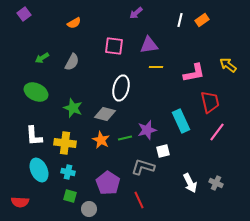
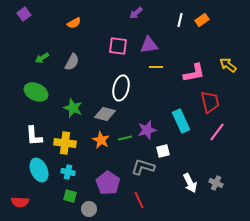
pink square: moved 4 px right
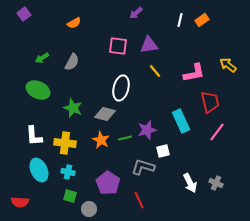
yellow line: moved 1 px left, 4 px down; rotated 48 degrees clockwise
green ellipse: moved 2 px right, 2 px up
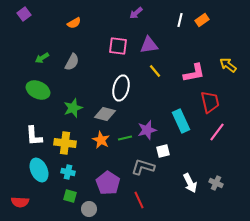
green star: rotated 30 degrees clockwise
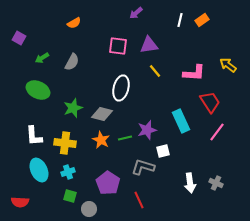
purple square: moved 5 px left, 24 px down; rotated 24 degrees counterclockwise
pink L-shape: rotated 15 degrees clockwise
red trapezoid: rotated 20 degrees counterclockwise
gray diamond: moved 3 px left
cyan cross: rotated 32 degrees counterclockwise
white arrow: rotated 18 degrees clockwise
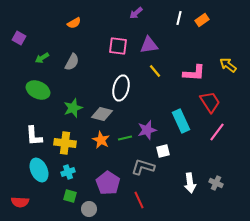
white line: moved 1 px left, 2 px up
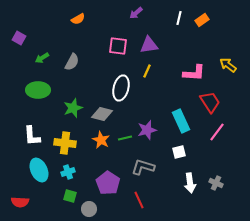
orange semicircle: moved 4 px right, 4 px up
yellow line: moved 8 px left; rotated 64 degrees clockwise
green ellipse: rotated 25 degrees counterclockwise
white L-shape: moved 2 px left
white square: moved 16 px right, 1 px down
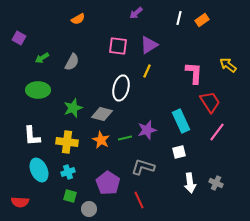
purple triangle: rotated 24 degrees counterclockwise
pink L-shape: rotated 90 degrees counterclockwise
yellow cross: moved 2 px right, 1 px up
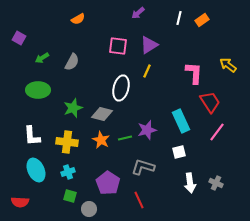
purple arrow: moved 2 px right
cyan ellipse: moved 3 px left
